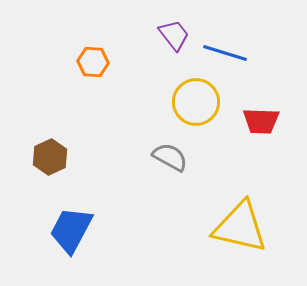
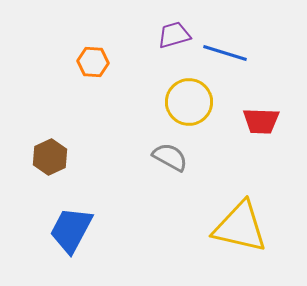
purple trapezoid: rotated 68 degrees counterclockwise
yellow circle: moved 7 px left
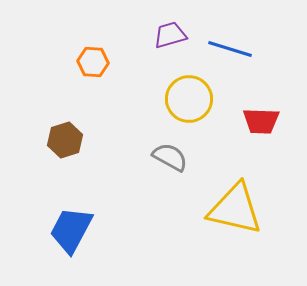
purple trapezoid: moved 4 px left
blue line: moved 5 px right, 4 px up
yellow circle: moved 3 px up
brown hexagon: moved 15 px right, 17 px up; rotated 8 degrees clockwise
yellow triangle: moved 5 px left, 18 px up
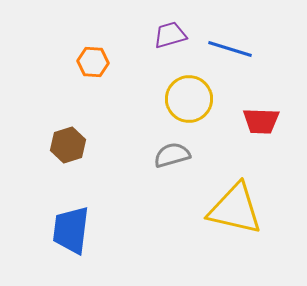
brown hexagon: moved 3 px right, 5 px down
gray semicircle: moved 2 px right, 2 px up; rotated 45 degrees counterclockwise
blue trapezoid: rotated 21 degrees counterclockwise
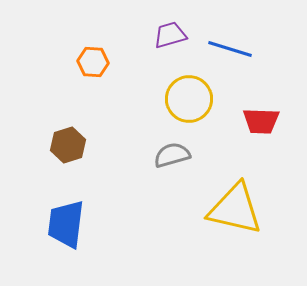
blue trapezoid: moved 5 px left, 6 px up
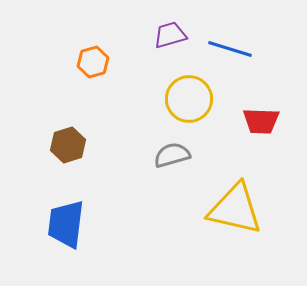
orange hexagon: rotated 20 degrees counterclockwise
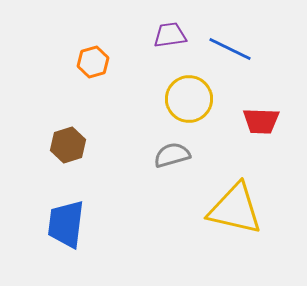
purple trapezoid: rotated 8 degrees clockwise
blue line: rotated 9 degrees clockwise
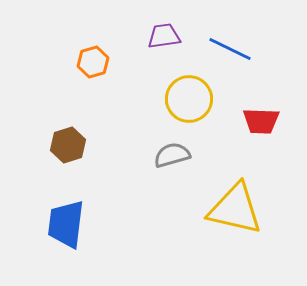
purple trapezoid: moved 6 px left, 1 px down
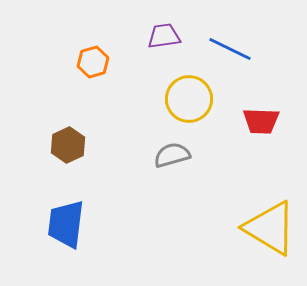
brown hexagon: rotated 8 degrees counterclockwise
yellow triangle: moved 35 px right, 19 px down; rotated 18 degrees clockwise
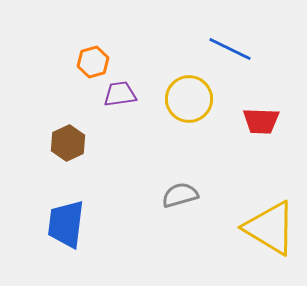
purple trapezoid: moved 44 px left, 58 px down
brown hexagon: moved 2 px up
gray semicircle: moved 8 px right, 40 px down
